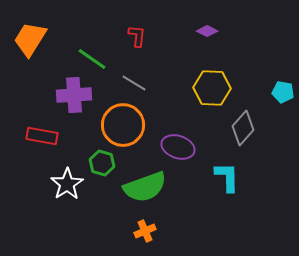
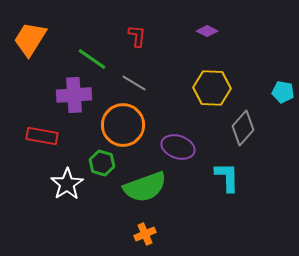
orange cross: moved 3 px down
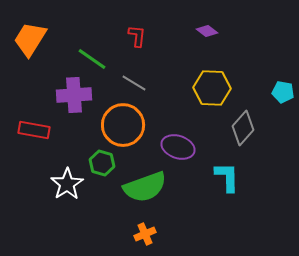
purple diamond: rotated 10 degrees clockwise
red rectangle: moved 8 px left, 6 px up
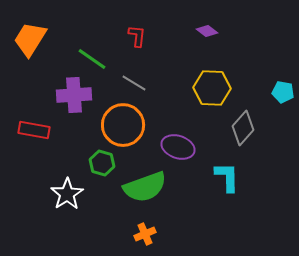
white star: moved 10 px down
